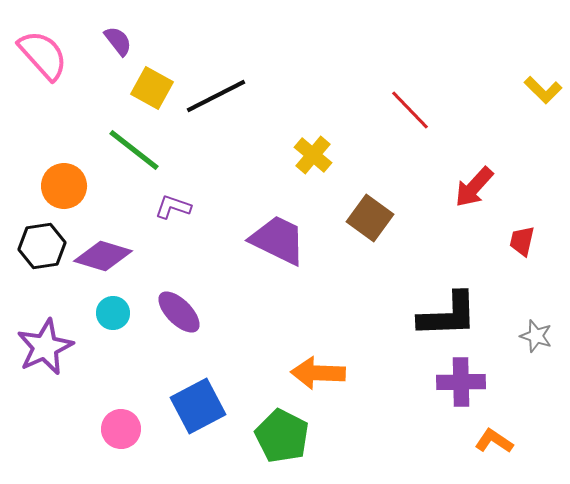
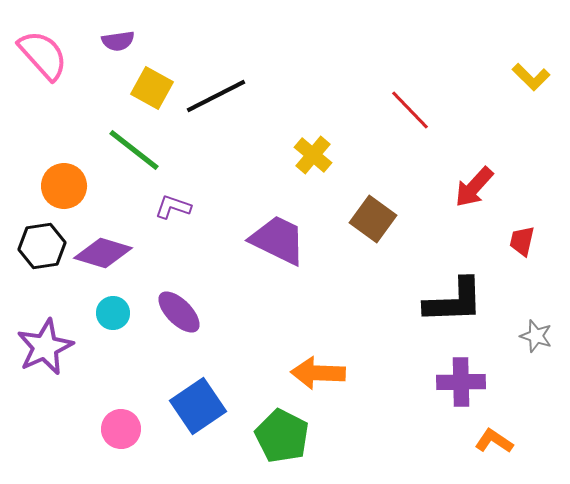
purple semicircle: rotated 120 degrees clockwise
yellow L-shape: moved 12 px left, 13 px up
brown square: moved 3 px right, 1 px down
purple diamond: moved 3 px up
black L-shape: moved 6 px right, 14 px up
blue square: rotated 6 degrees counterclockwise
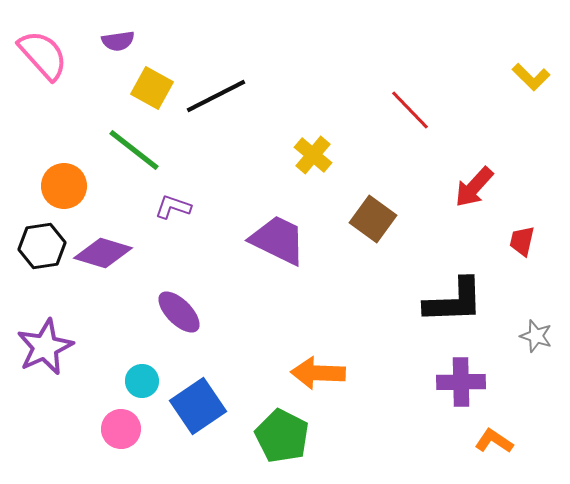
cyan circle: moved 29 px right, 68 px down
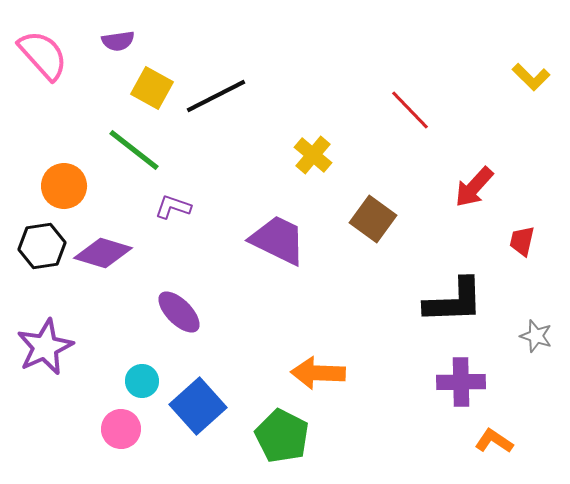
blue square: rotated 8 degrees counterclockwise
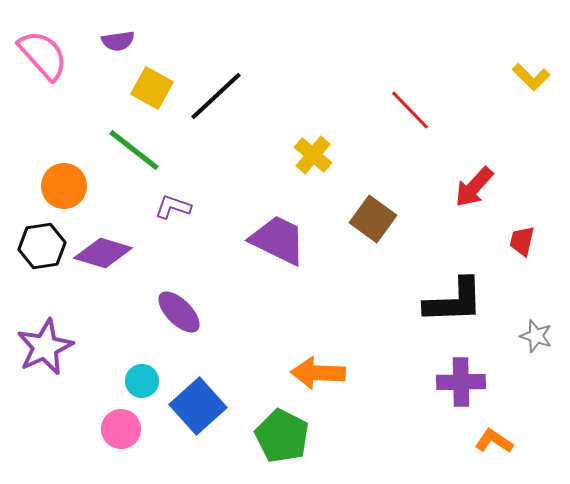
black line: rotated 16 degrees counterclockwise
